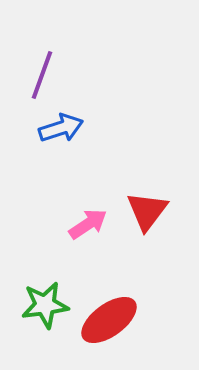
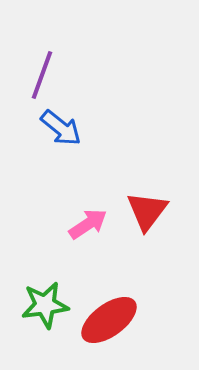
blue arrow: rotated 57 degrees clockwise
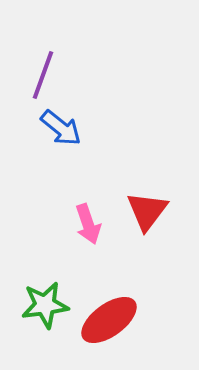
purple line: moved 1 px right
pink arrow: rotated 105 degrees clockwise
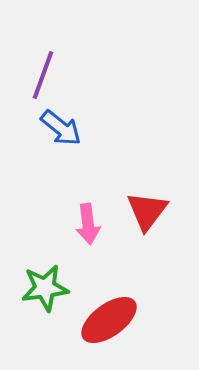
pink arrow: rotated 12 degrees clockwise
green star: moved 17 px up
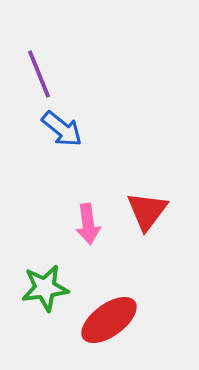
purple line: moved 4 px left, 1 px up; rotated 42 degrees counterclockwise
blue arrow: moved 1 px right, 1 px down
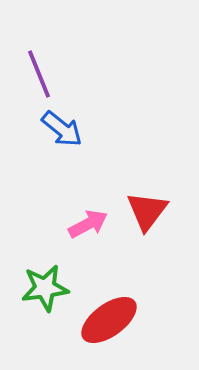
pink arrow: rotated 111 degrees counterclockwise
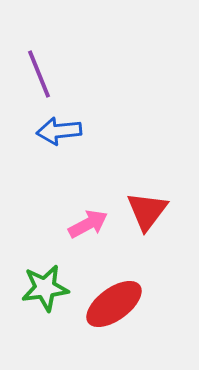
blue arrow: moved 3 px left, 2 px down; rotated 135 degrees clockwise
red ellipse: moved 5 px right, 16 px up
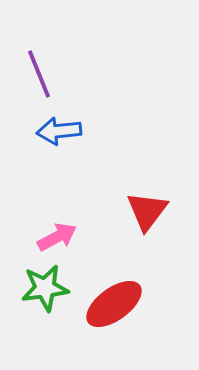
pink arrow: moved 31 px left, 13 px down
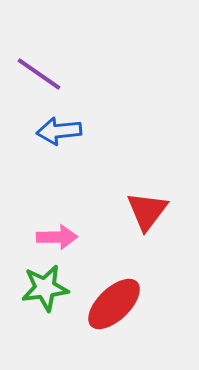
purple line: rotated 33 degrees counterclockwise
pink arrow: rotated 27 degrees clockwise
red ellipse: rotated 8 degrees counterclockwise
